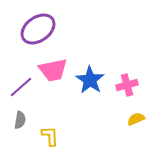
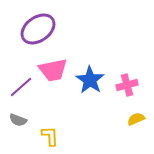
gray semicircle: moved 2 px left; rotated 102 degrees clockwise
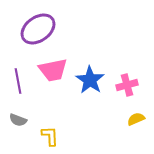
purple line: moved 3 px left, 6 px up; rotated 60 degrees counterclockwise
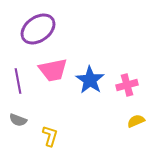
yellow semicircle: moved 2 px down
yellow L-shape: rotated 20 degrees clockwise
